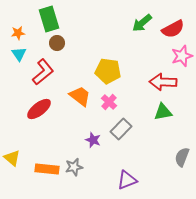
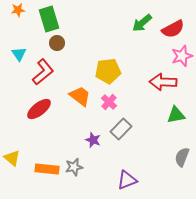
orange star: moved 23 px up
yellow pentagon: rotated 15 degrees counterclockwise
green triangle: moved 13 px right, 3 px down
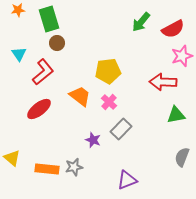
green arrow: moved 1 px left, 1 px up; rotated 10 degrees counterclockwise
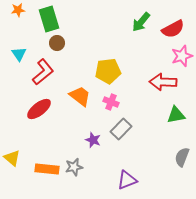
pink cross: moved 2 px right; rotated 21 degrees counterclockwise
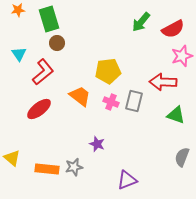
green triangle: rotated 30 degrees clockwise
gray rectangle: moved 13 px right, 28 px up; rotated 30 degrees counterclockwise
purple star: moved 4 px right, 4 px down
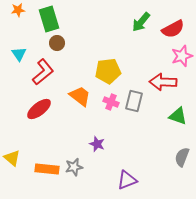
green triangle: moved 2 px right, 1 px down
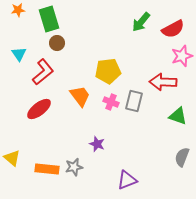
orange trapezoid: rotated 15 degrees clockwise
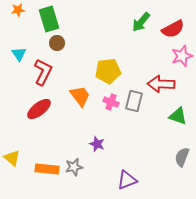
red L-shape: rotated 24 degrees counterclockwise
red arrow: moved 2 px left, 2 px down
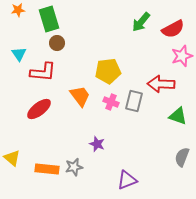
red L-shape: rotated 68 degrees clockwise
